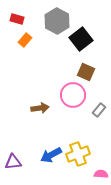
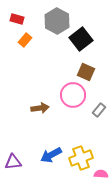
yellow cross: moved 3 px right, 4 px down
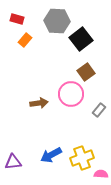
gray hexagon: rotated 25 degrees counterclockwise
brown square: rotated 30 degrees clockwise
pink circle: moved 2 px left, 1 px up
brown arrow: moved 1 px left, 5 px up
yellow cross: moved 1 px right
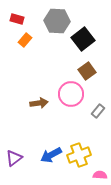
black square: moved 2 px right
brown square: moved 1 px right, 1 px up
gray rectangle: moved 1 px left, 1 px down
yellow cross: moved 3 px left, 3 px up
purple triangle: moved 1 px right, 4 px up; rotated 30 degrees counterclockwise
pink semicircle: moved 1 px left, 1 px down
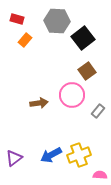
black square: moved 1 px up
pink circle: moved 1 px right, 1 px down
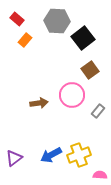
red rectangle: rotated 24 degrees clockwise
brown square: moved 3 px right, 1 px up
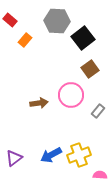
red rectangle: moved 7 px left, 1 px down
brown square: moved 1 px up
pink circle: moved 1 px left
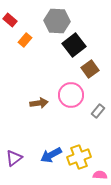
black square: moved 9 px left, 7 px down
yellow cross: moved 2 px down
